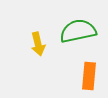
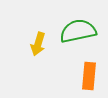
yellow arrow: rotated 30 degrees clockwise
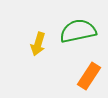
orange rectangle: rotated 28 degrees clockwise
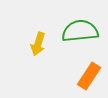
green semicircle: moved 2 px right; rotated 6 degrees clockwise
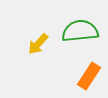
yellow arrow: rotated 25 degrees clockwise
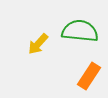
green semicircle: rotated 12 degrees clockwise
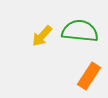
yellow arrow: moved 4 px right, 8 px up
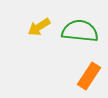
yellow arrow: moved 3 px left, 9 px up; rotated 15 degrees clockwise
